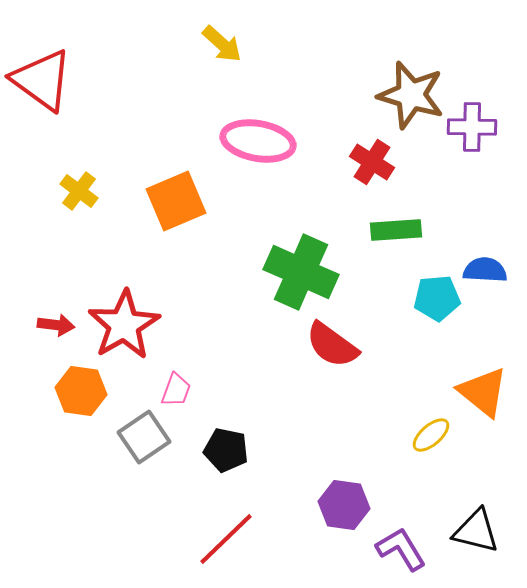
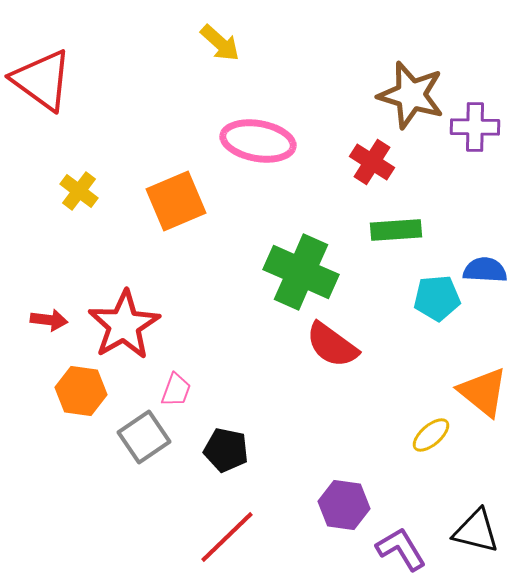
yellow arrow: moved 2 px left, 1 px up
purple cross: moved 3 px right
red arrow: moved 7 px left, 5 px up
red line: moved 1 px right, 2 px up
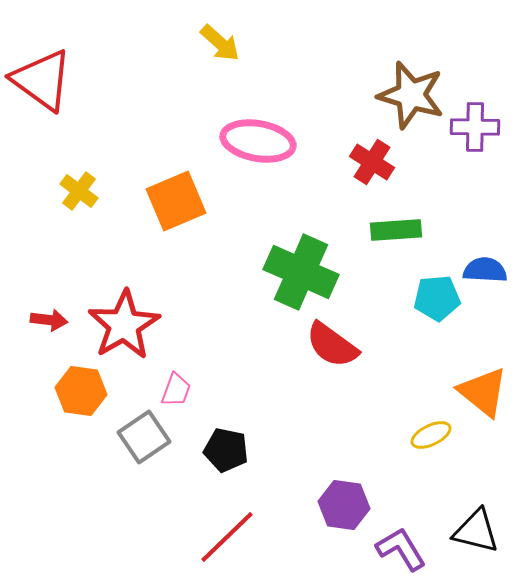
yellow ellipse: rotated 15 degrees clockwise
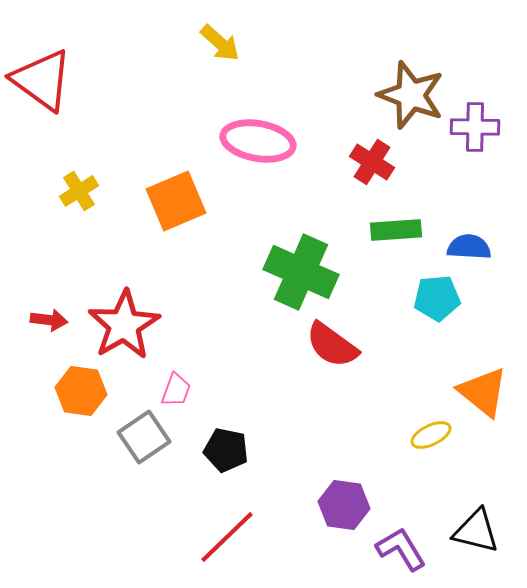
brown star: rotated 4 degrees clockwise
yellow cross: rotated 21 degrees clockwise
blue semicircle: moved 16 px left, 23 px up
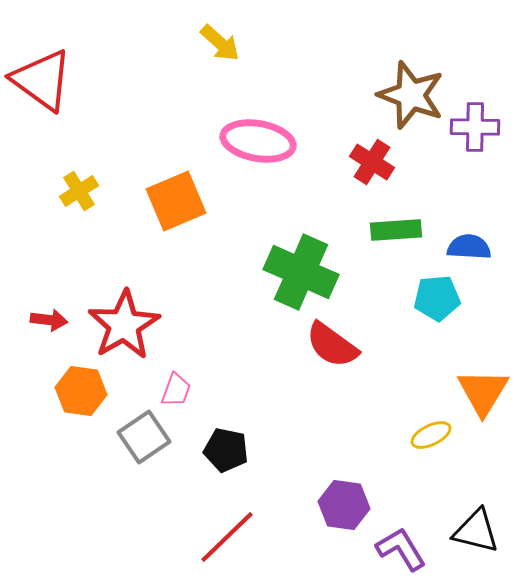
orange triangle: rotated 22 degrees clockwise
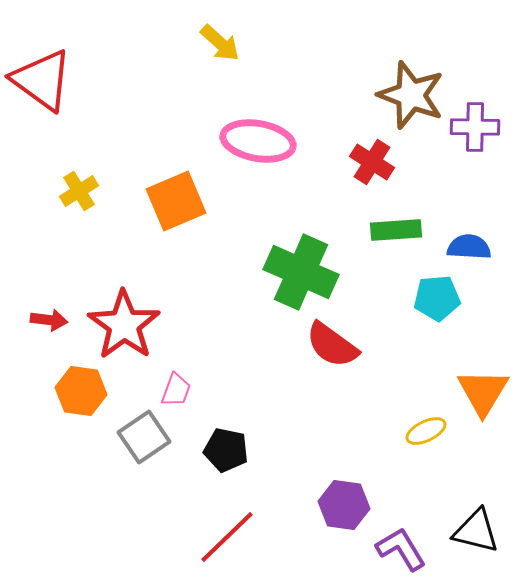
red star: rotated 6 degrees counterclockwise
yellow ellipse: moved 5 px left, 4 px up
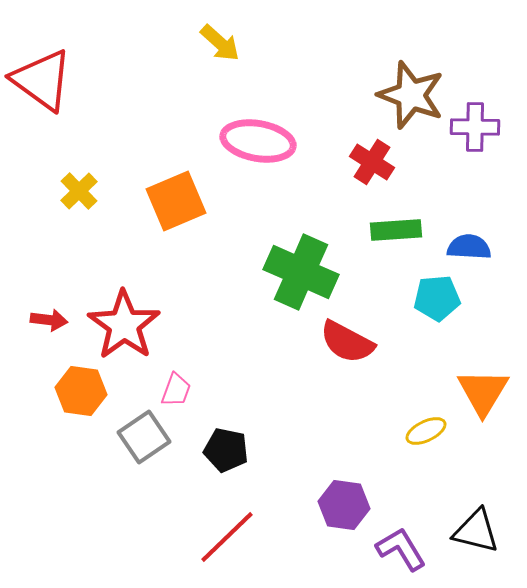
yellow cross: rotated 12 degrees counterclockwise
red semicircle: moved 15 px right, 3 px up; rotated 8 degrees counterclockwise
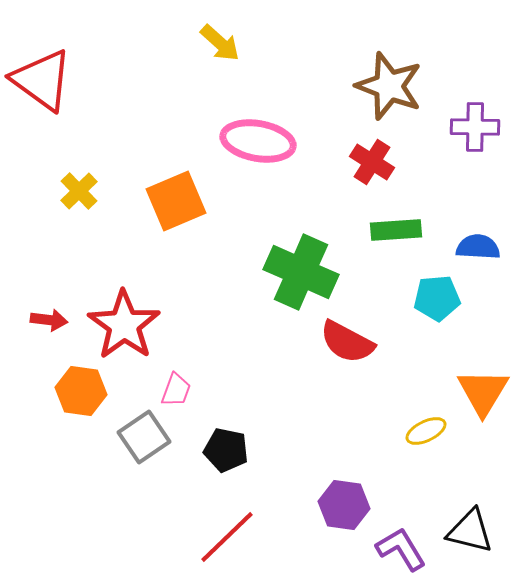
brown star: moved 22 px left, 9 px up
blue semicircle: moved 9 px right
black triangle: moved 6 px left
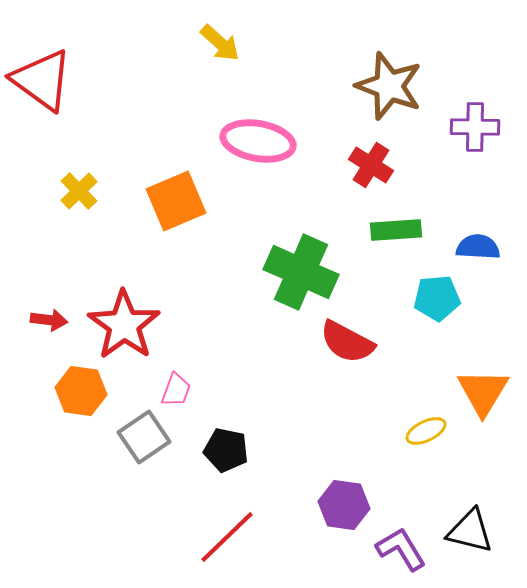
red cross: moved 1 px left, 3 px down
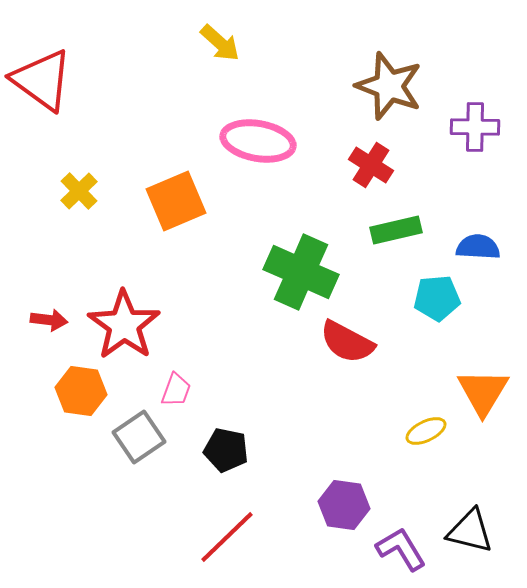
green rectangle: rotated 9 degrees counterclockwise
gray square: moved 5 px left
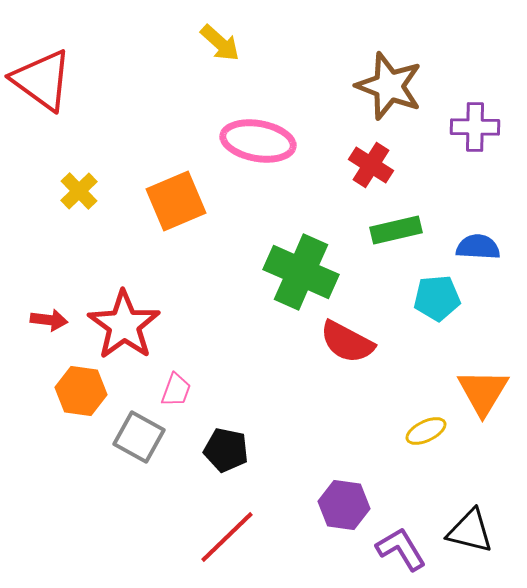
gray square: rotated 27 degrees counterclockwise
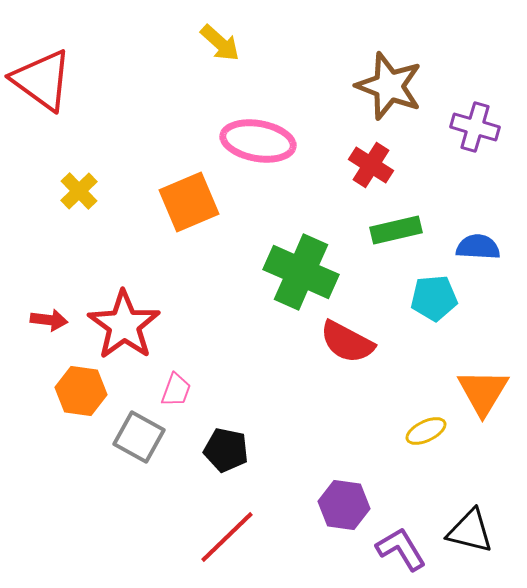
purple cross: rotated 15 degrees clockwise
orange square: moved 13 px right, 1 px down
cyan pentagon: moved 3 px left
